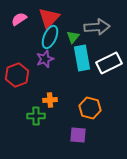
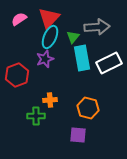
orange hexagon: moved 2 px left
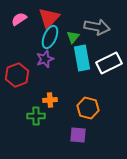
gray arrow: rotated 15 degrees clockwise
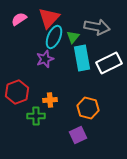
cyan ellipse: moved 4 px right
red hexagon: moved 17 px down
purple square: rotated 30 degrees counterclockwise
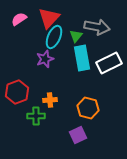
green triangle: moved 3 px right, 1 px up
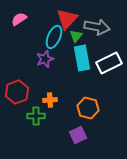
red triangle: moved 18 px right, 1 px down
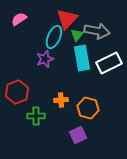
gray arrow: moved 4 px down
green triangle: moved 1 px right, 1 px up
orange cross: moved 11 px right
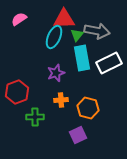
red triangle: moved 3 px left; rotated 45 degrees clockwise
purple star: moved 11 px right, 14 px down
green cross: moved 1 px left, 1 px down
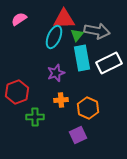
orange hexagon: rotated 10 degrees clockwise
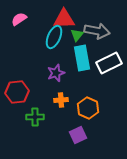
red hexagon: rotated 15 degrees clockwise
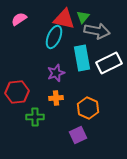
red triangle: rotated 15 degrees clockwise
green triangle: moved 6 px right, 18 px up
orange cross: moved 5 px left, 2 px up
